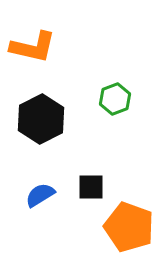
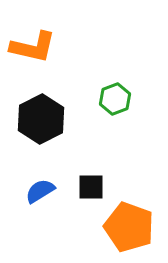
blue semicircle: moved 4 px up
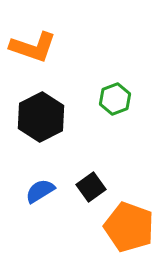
orange L-shape: rotated 6 degrees clockwise
black hexagon: moved 2 px up
black square: rotated 36 degrees counterclockwise
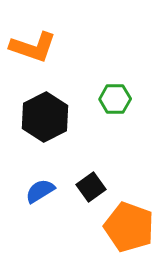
green hexagon: rotated 20 degrees clockwise
black hexagon: moved 4 px right
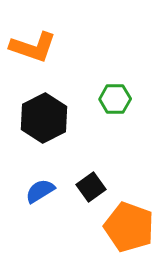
black hexagon: moved 1 px left, 1 px down
